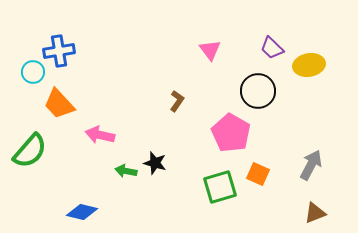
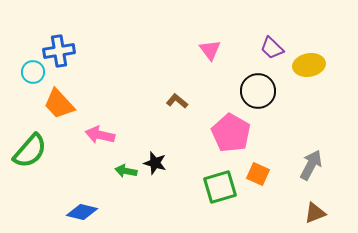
brown L-shape: rotated 85 degrees counterclockwise
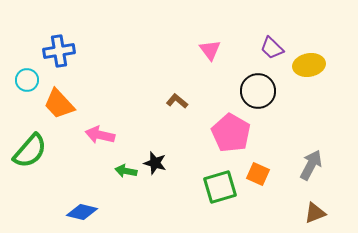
cyan circle: moved 6 px left, 8 px down
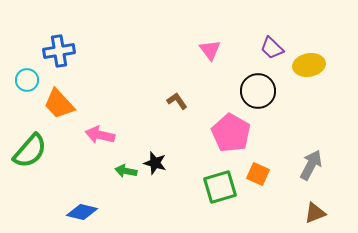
brown L-shape: rotated 15 degrees clockwise
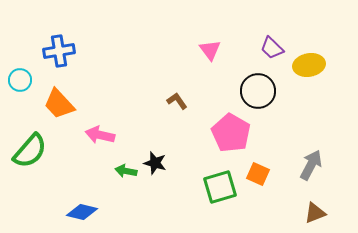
cyan circle: moved 7 px left
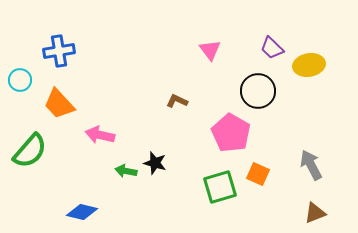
brown L-shape: rotated 30 degrees counterclockwise
gray arrow: rotated 56 degrees counterclockwise
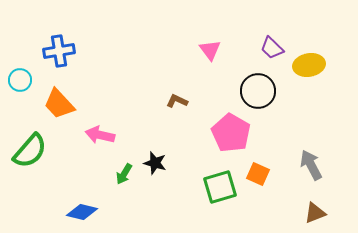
green arrow: moved 2 px left, 3 px down; rotated 70 degrees counterclockwise
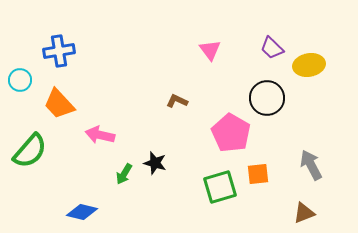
black circle: moved 9 px right, 7 px down
orange square: rotated 30 degrees counterclockwise
brown triangle: moved 11 px left
